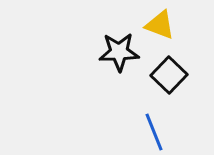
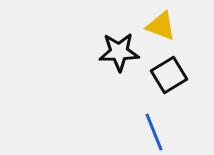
yellow triangle: moved 1 px right, 1 px down
black square: rotated 15 degrees clockwise
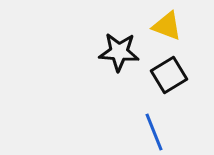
yellow triangle: moved 6 px right
black star: rotated 6 degrees clockwise
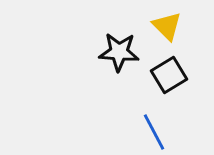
yellow triangle: rotated 24 degrees clockwise
blue line: rotated 6 degrees counterclockwise
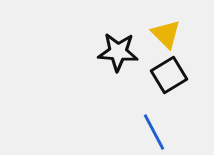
yellow triangle: moved 1 px left, 8 px down
black star: moved 1 px left
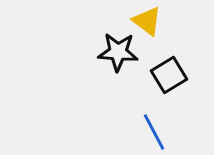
yellow triangle: moved 19 px left, 13 px up; rotated 8 degrees counterclockwise
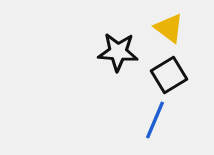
yellow triangle: moved 22 px right, 7 px down
blue line: moved 1 px right, 12 px up; rotated 51 degrees clockwise
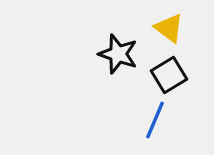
black star: moved 2 px down; rotated 15 degrees clockwise
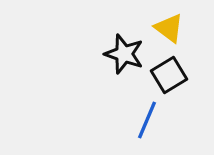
black star: moved 6 px right
blue line: moved 8 px left
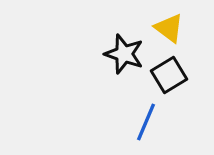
blue line: moved 1 px left, 2 px down
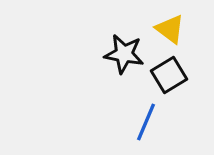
yellow triangle: moved 1 px right, 1 px down
black star: rotated 9 degrees counterclockwise
